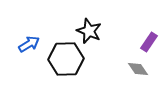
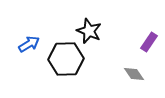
gray diamond: moved 4 px left, 5 px down
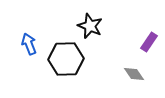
black star: moved 1 px right, 5 px up
blue arrow: rotated 80 degrees counterclockwise
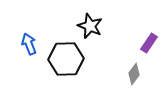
purple rectangle: moved 1 px down
gray diamond: rotated 70 degrees clockwise
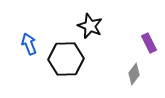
purple rectangle: rotated 60 degrees counterclockwise
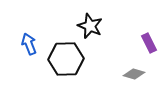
gray diamond: rotated 70 degrees clockwise
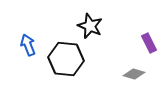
blue arrow: moved 1 px left, 1 px down
black hexagon: rotated 8 degrees clockwise
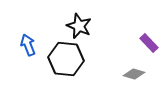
black star: moved 11 px left
purple rectangle: rotated 18 degrees counterclockwise
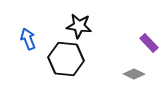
black star: rotated 15 degrees counterclockwise
blue arrow: moved 6 px up
gray diamond: rotated 10 degrees clockwise
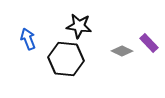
gray diamond: moved 12 px left, 23 px up
